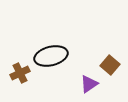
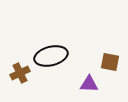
brown square: moved 3 px up; rotated 30 degrees counterclockwise
purple triangle: rotated 36 degrees clockwise
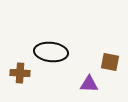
black ellipse: moved 4 px up; rotated 20 degrees clockwise
brown cross: rotated 30 degrees clockwise
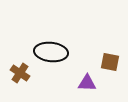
brown cross: rotated 30 degrees clockwise
purple triangle: moved 2 px left, 1 px up
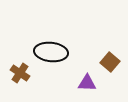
brown square: rotated 30 degrees clockwise
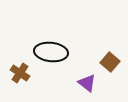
purple triangle: rotated 36 degrees clockwise
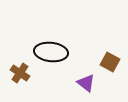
brown square: rotated 12 degrees counterclockwise
purple triangle: moved 1 px left
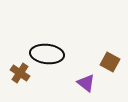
black ellipse: moved 4 px left, 2 px down
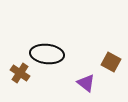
brown square: moved 1 px right
